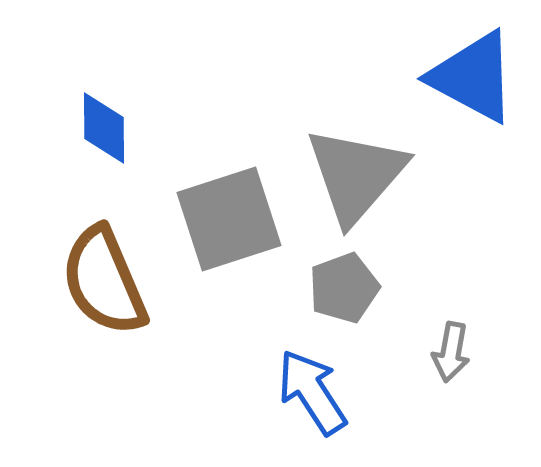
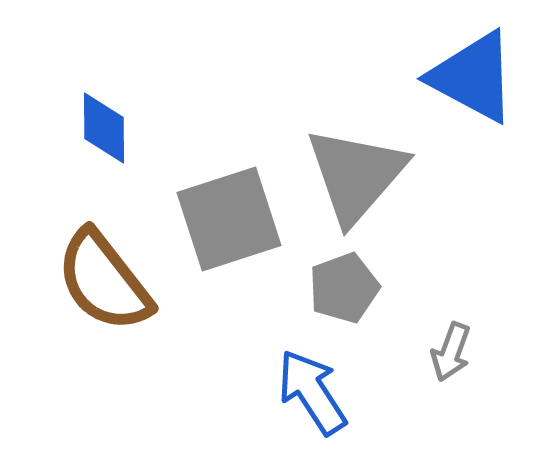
brown semicircle: rotated 15 degrees counterclockwise
gray arrow: rotated 10 degrees clockwise
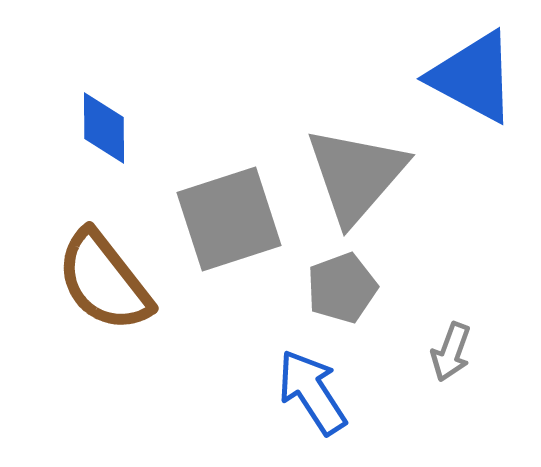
gray pentagon: moved 2 px left
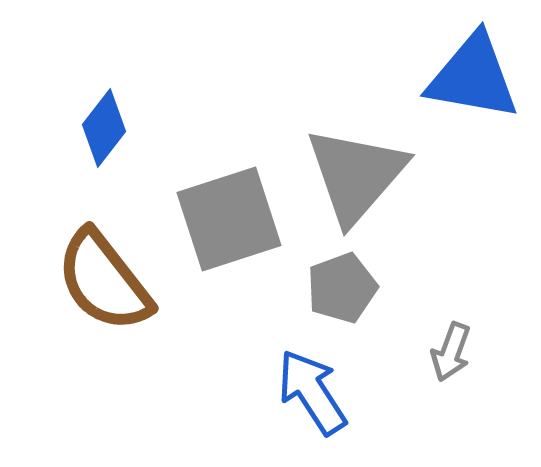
blue triangle: rotated 18 degrees counterclockwise
blue diamond: rotated 38 degrees clockwise
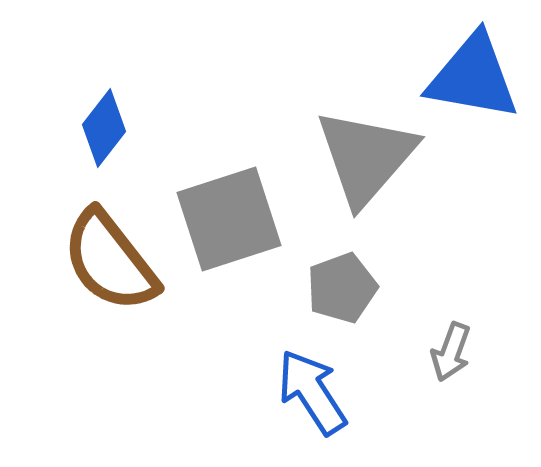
gray triangle: moved 10 px right, 18 px up
brown semicircle: moved 6 px right, 20 px up
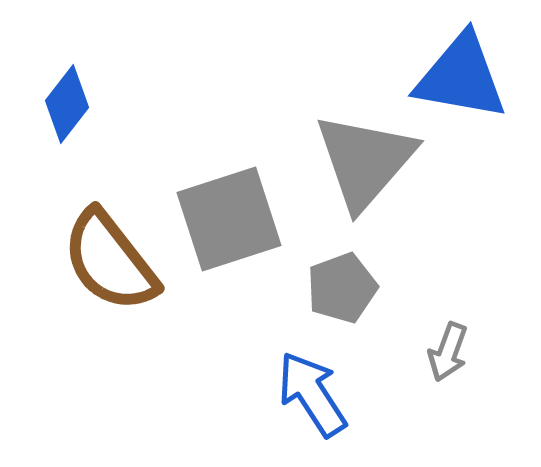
blue triangle: moved 12 px left
blue diamond: moved 37 px left, 24 px up
gray triangle: moved 1 px left, 4 px down
gray arrow: moved 3 px left
blue arrow: moved 2 px down
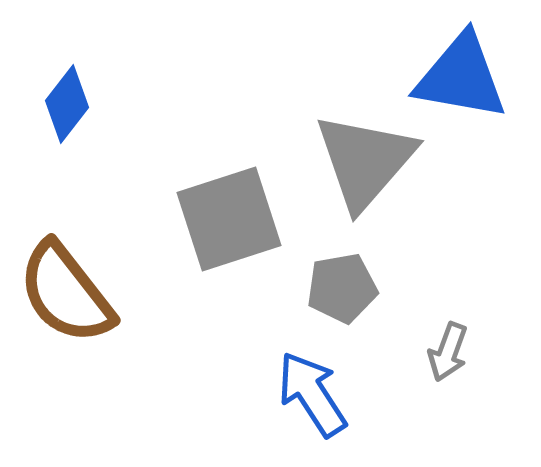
brown semicircle: moved 44 px left, 32 px down
gray pentagon: rotated 10 degrees clockwise
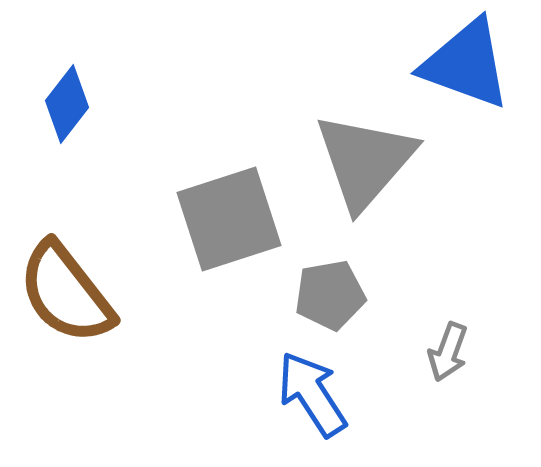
blue triangle: moved 5 px right, 13 px up; rotated 10 degrees clockwise
gray pentagon: moved 12 px left, 7 px down
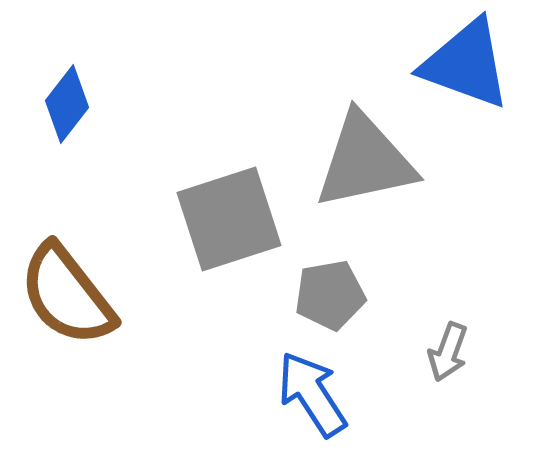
gray triangle: rotated 37 degrees clockwise
brown semicircle: moved 1 px right, 2 px down
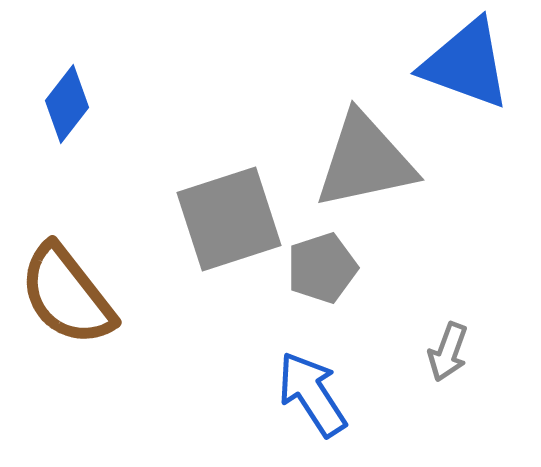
gray pentagon: moved 8 px left, 27 px up; rotated 8 degrees counterclockwise
